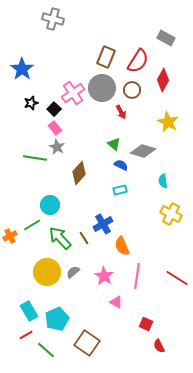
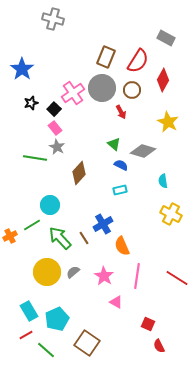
red square at (146, 324): moved 2 px right
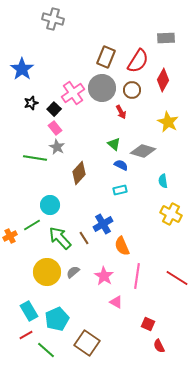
gray rectangle at (166, 38): rotated 30 degrees counterclockwise
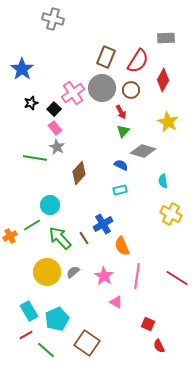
brown circle at (132, 90): moved 1 px left
green triangle at (114, 144): moved 9 px right, 13 px up; rotated 32 degrees clockwise
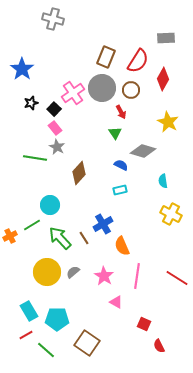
red diamond at (163, 80): moved 1 px up
green triangle at (123, 131): moved 8 px left, 2 px down; rotated 16 degrees counterclockwise
cyan pentagon at (57, 319): rotated 25 degrees clockwise
red square at (148, 324): moved 4 px left
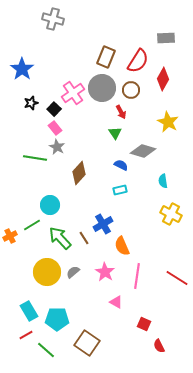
pink star at (104, 276): moved 1 px right, 4 px up
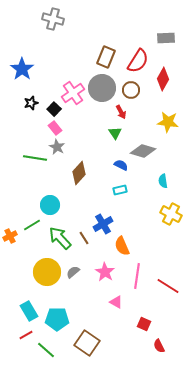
yellow star at (168, 122): rotated 20 degrees counterclockwise
red line at (177, 278): moved 9 px left, 8 px down
